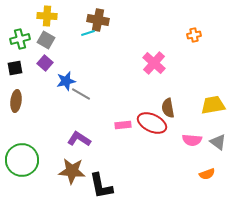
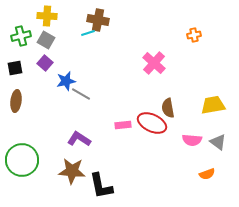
green cross: moved 1 px right, 3 px up
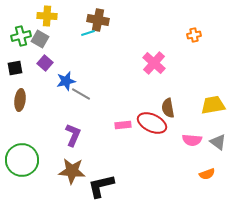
gray square: moved 6 px left, 1 px up
brown ellipse: moved 4 px right, 1 px up
purple L-shape: moved 6 px left, 4 px up; rotated 80 degrees clockwise
black L-shape: rotated 88 degrees clockwise
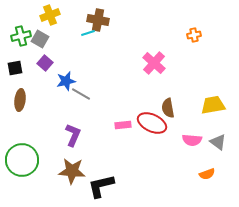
yellow cross: moved 3 px right, 1 px up; rotated 24 degrees counterclockwise
